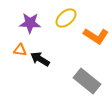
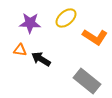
orange L-shape: moved 1 px left, 1 px down
black arrow: moved 1 px right
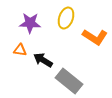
yellow ellipse: rotated 30 degrees counterclockwise
black arrow: moved 2 px right, 1 px down
gray rectangle: moved 18 px left
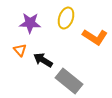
orange triangle: rotated 40 degrees clockwise
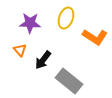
black arrow: rotated 84 degrees counterclockwise
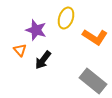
purple star: moved 6 px right, 7 px down; rotated 15 degrees clockwise
gray rectangle: moved 24 px right
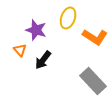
yellow ellipse: moved 2 px right
gray rectangle: rotated 8 degrees clockwise
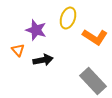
orange triangle: moved 2 px left
black arrow: rotated 138 degrees counterclockwise
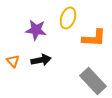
purple star: rotated 10 degrees counterclockwise
orange L-shape: moved 1 px left, 1 px down; rotated 30 degrees counterclockwise
orange triangle: moved 5 px left, 11 px down
black arrow: moved 2 px left
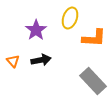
yellow ellipse: moved 2 px right
purple star: rotated 30 degrees clockwise
